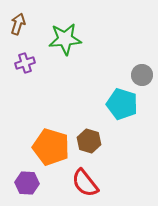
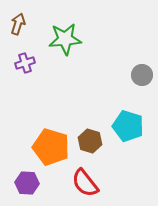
cyan pentagon: moved 6 px right, 22 px down
brown hexagon: moved 1 px right
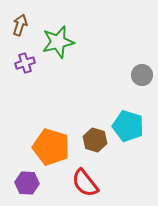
brown arrow: moved 2 px right, 1 px down
green star: moved 7 px left, 3 px down; rotated 8 degrees counterclockwise
brown hexagon: moved 5 px right, 1 px up
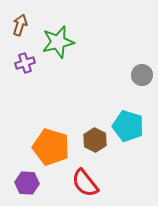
brown hexagon: rotated 10 degrees clockwise
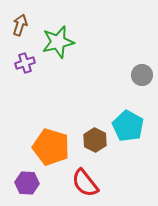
cyan pentagon: rotated 12 degrees clockwise
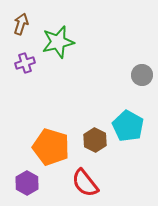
brown arrow: moved 1 px right, 1 px up
purple hexagon: rotated 25 degrees clockwise
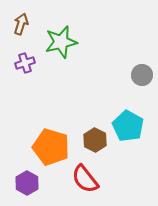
green star: moved 3 px right
red semicircle: moved 4 px up
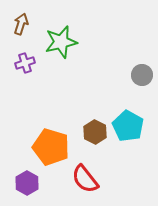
brown hexagon: moved 8 px up
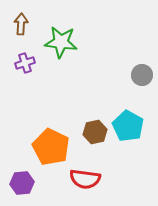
brown arrow: rotated 15 degrees counterclockwise
green star: rotated 20 degrees clockwise
brown hexagon: rotated 20 degrees clockwise
orange pentagon: rotated 9 degrees clockwise
red semicircle: rotated 44 degrees counterclockwise
purple hexagon: moved 5 px left; rotated 25 degrees clockwise
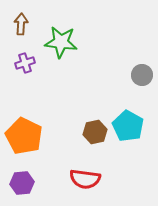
orange pentagon: moved 27 px left, 11 px up
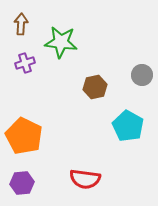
brown hexagon: moved 45 px up
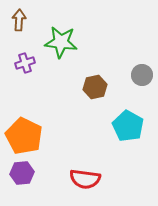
brown arrow: moved 2 px left, 4 px up
purple hexagon: moved 10 px up
